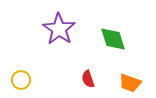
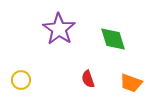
orange trapezoid: moved 1 px right
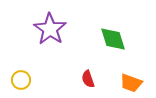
purple star: moved 9 px left
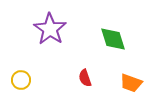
red semicircle: moved 3 px left, 1 px up
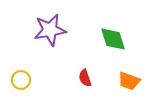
purple star: moved 1 px down; rotated 28 degrees clockwise
orange trapezoid: moved 2 px left, 2 px up
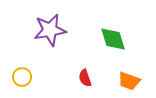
yellow circle: moved 1 px right, 3 px up
